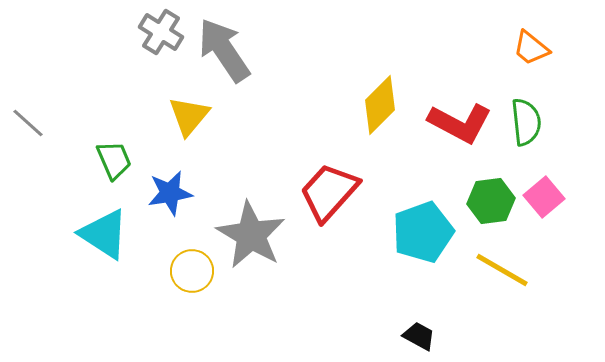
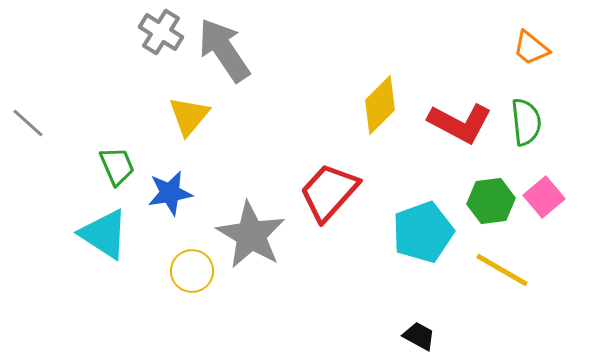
green trapezoid: moved 3 px right, 6 px down
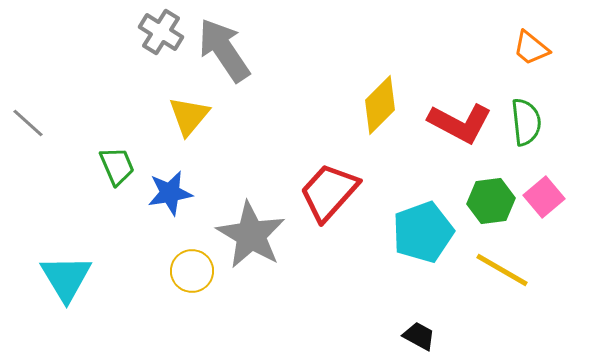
cyan triangle: moved 38 px left, 44 px down; rotated 26 degrees clockwise
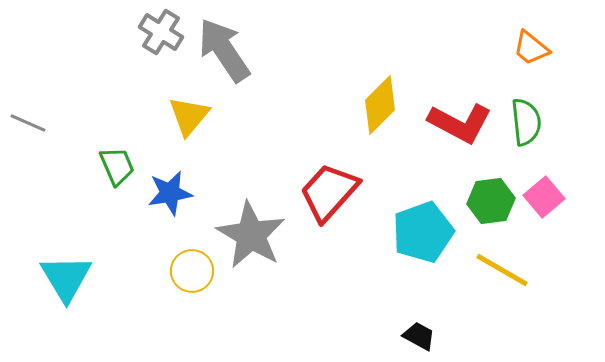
gray line: rotated 18 degrees counterclockwise
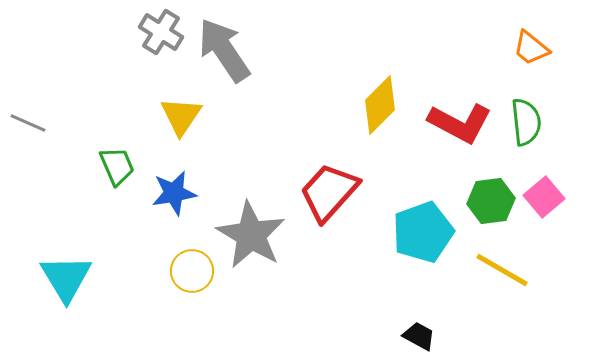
yellow triangle: moved 8 px left; rotated 6 degrees counterclockwise
blue star: moved 4 px right
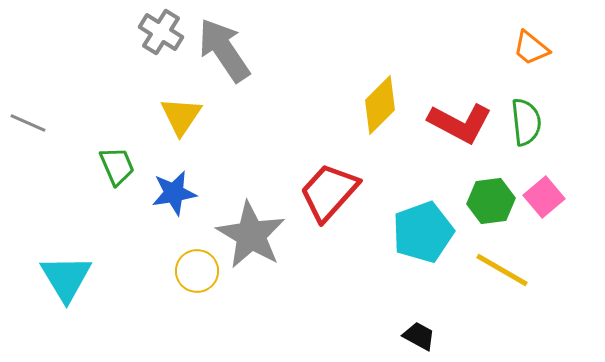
yellow circle: moved 5 px right
